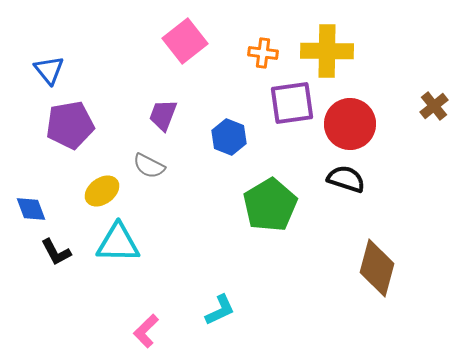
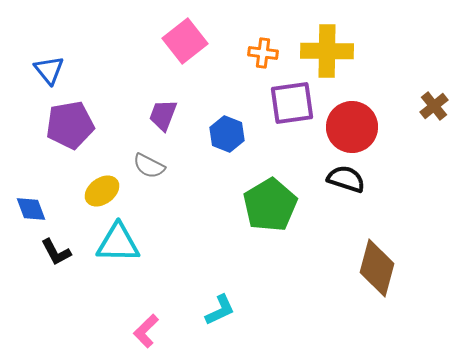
red circle: moved 2 px right, 3 px down
blue hexagon: moved 2 px left, 3 px up
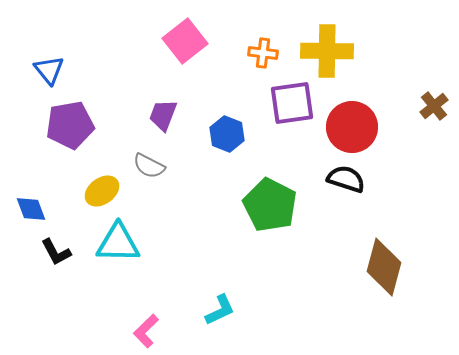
green pentagon: rotated 14 degrees counterclockwise
brown diamond: moved 7 px right, 1 px up
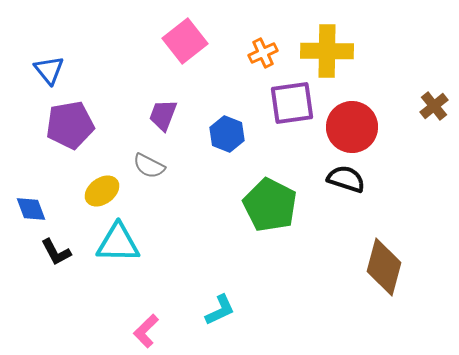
orange cross: rotated 32 degrees counterclockwise
